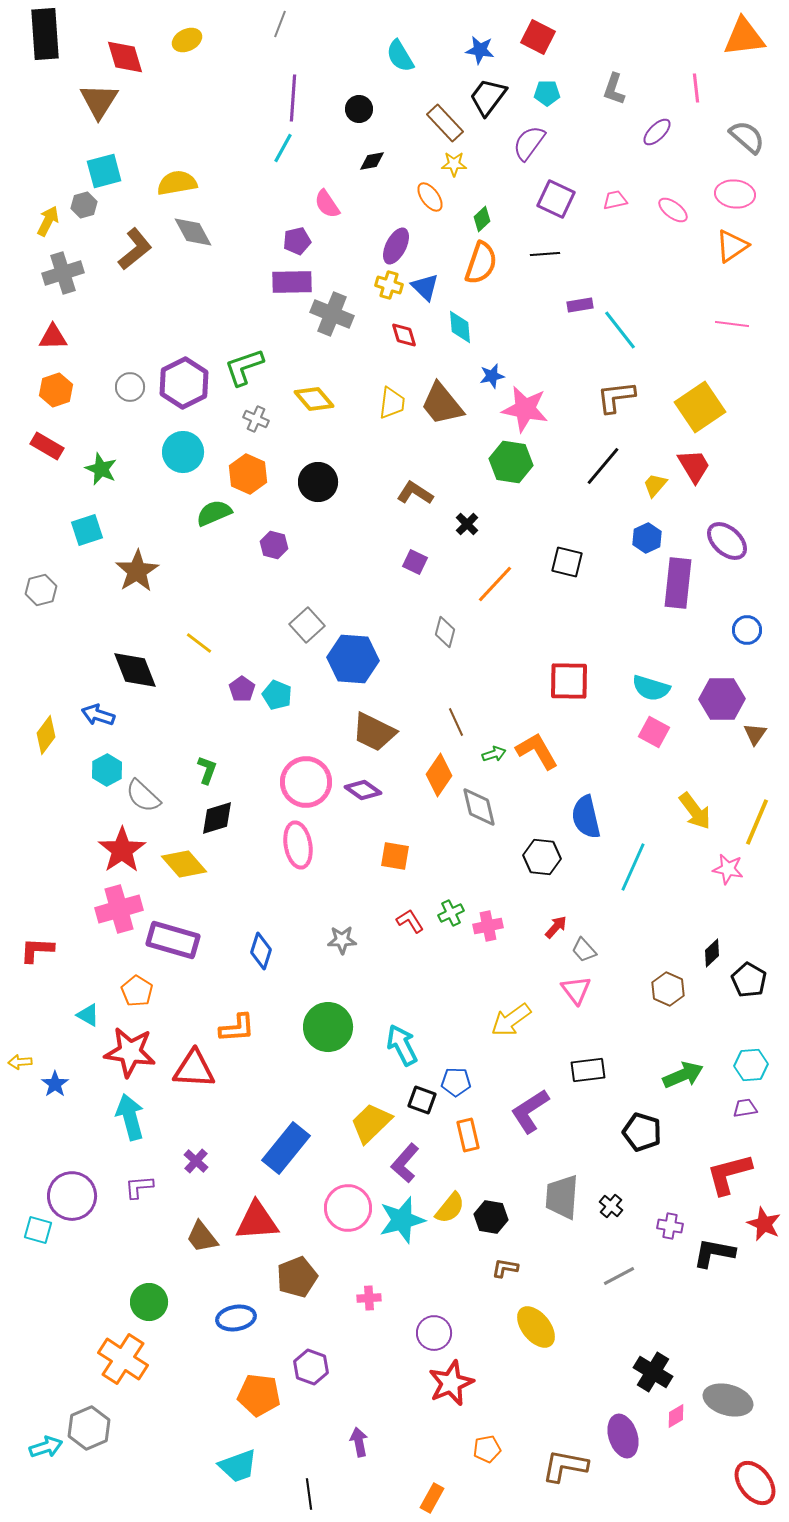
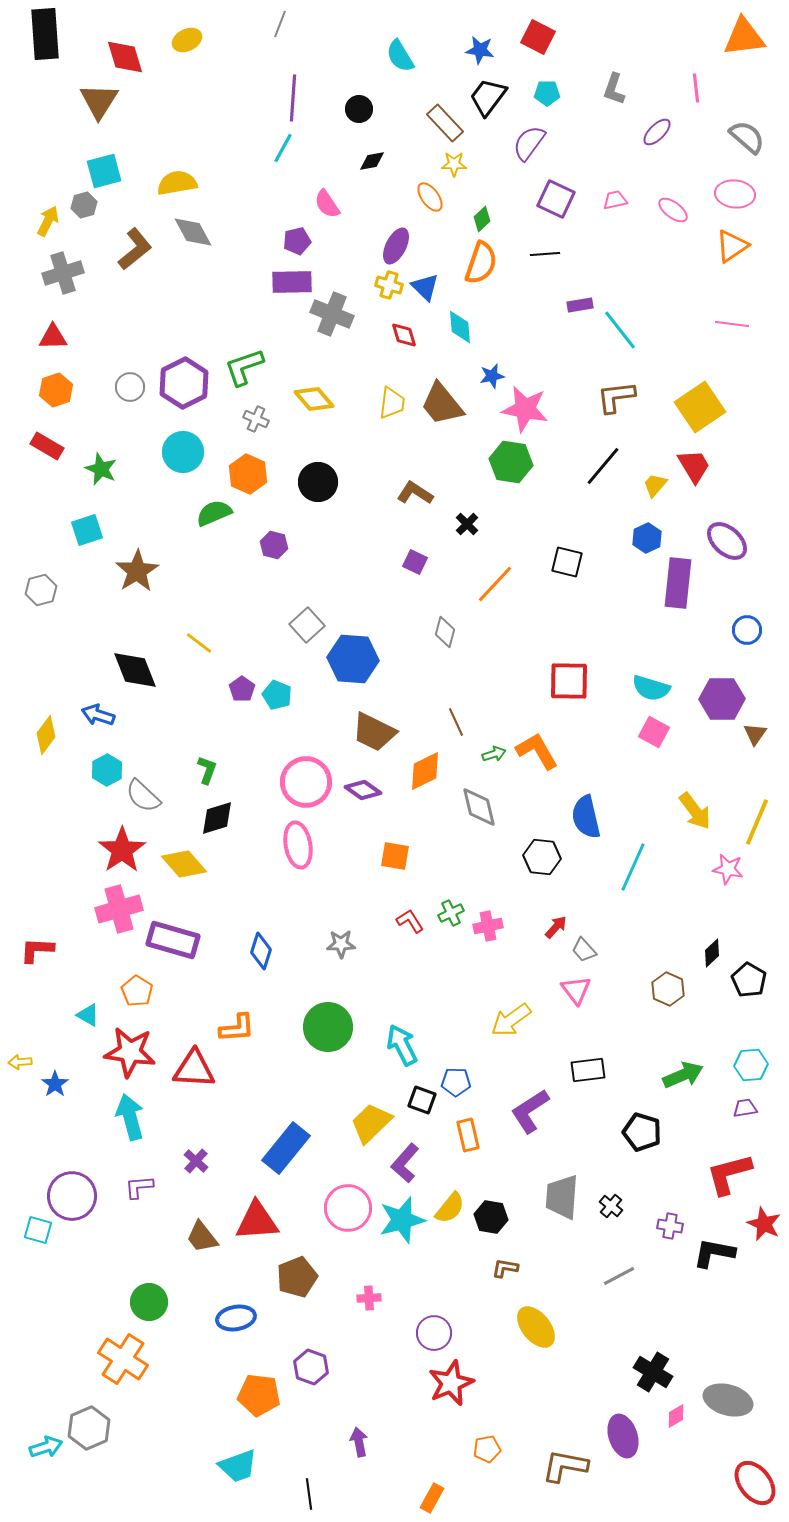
orange diamond at (439, 775): moved 14 px left, 4 px up; rotated 30 degrees clockwise
gray star at (342, 940): moved 1 px left, 4 px down
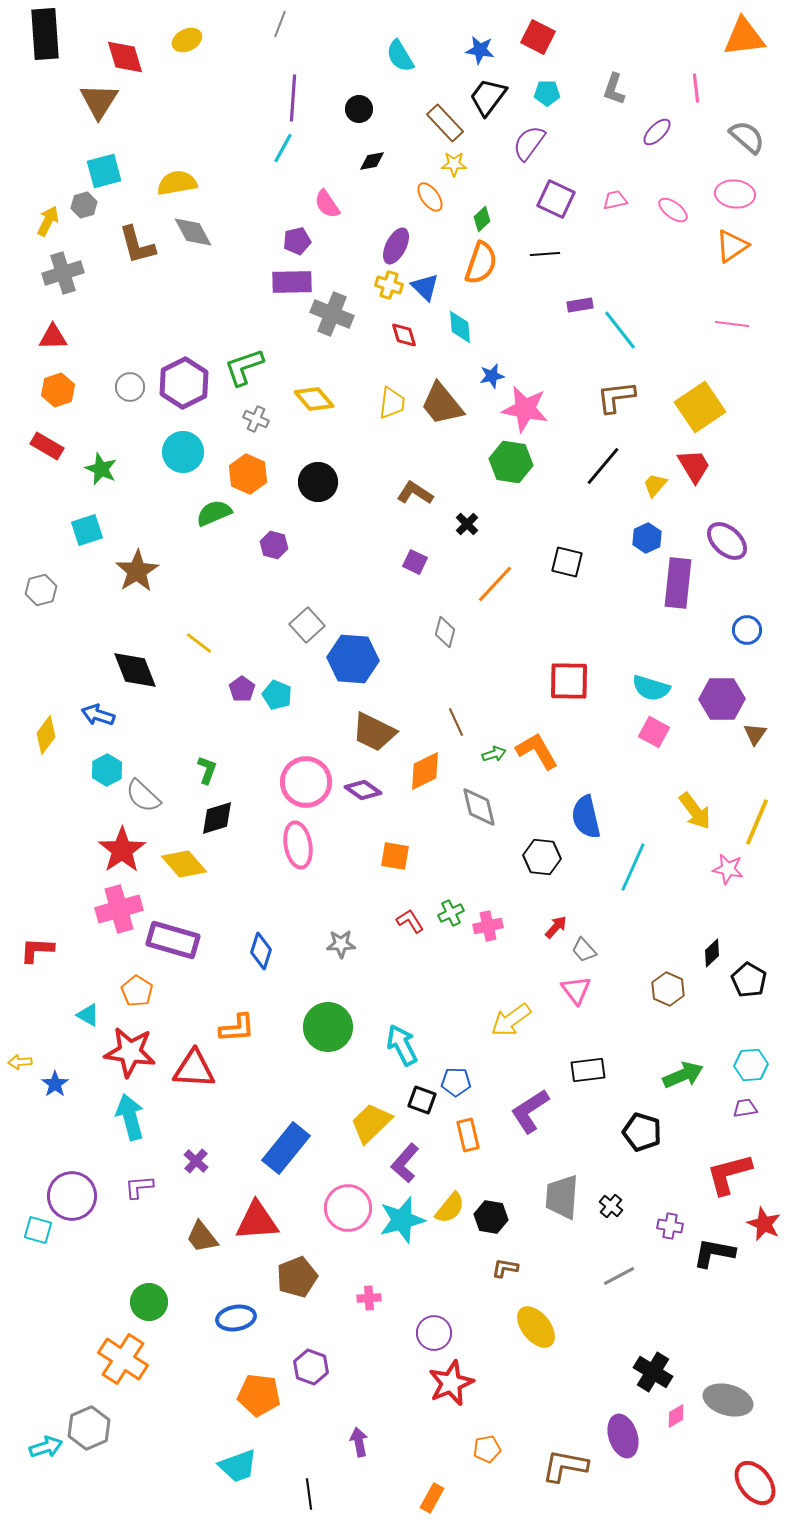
brown L-shape at (135, 249): moved 2 px right, 4 px up; rotated 114 degrees clockwise
orange hexagon at (56, 390): moved 2 px right
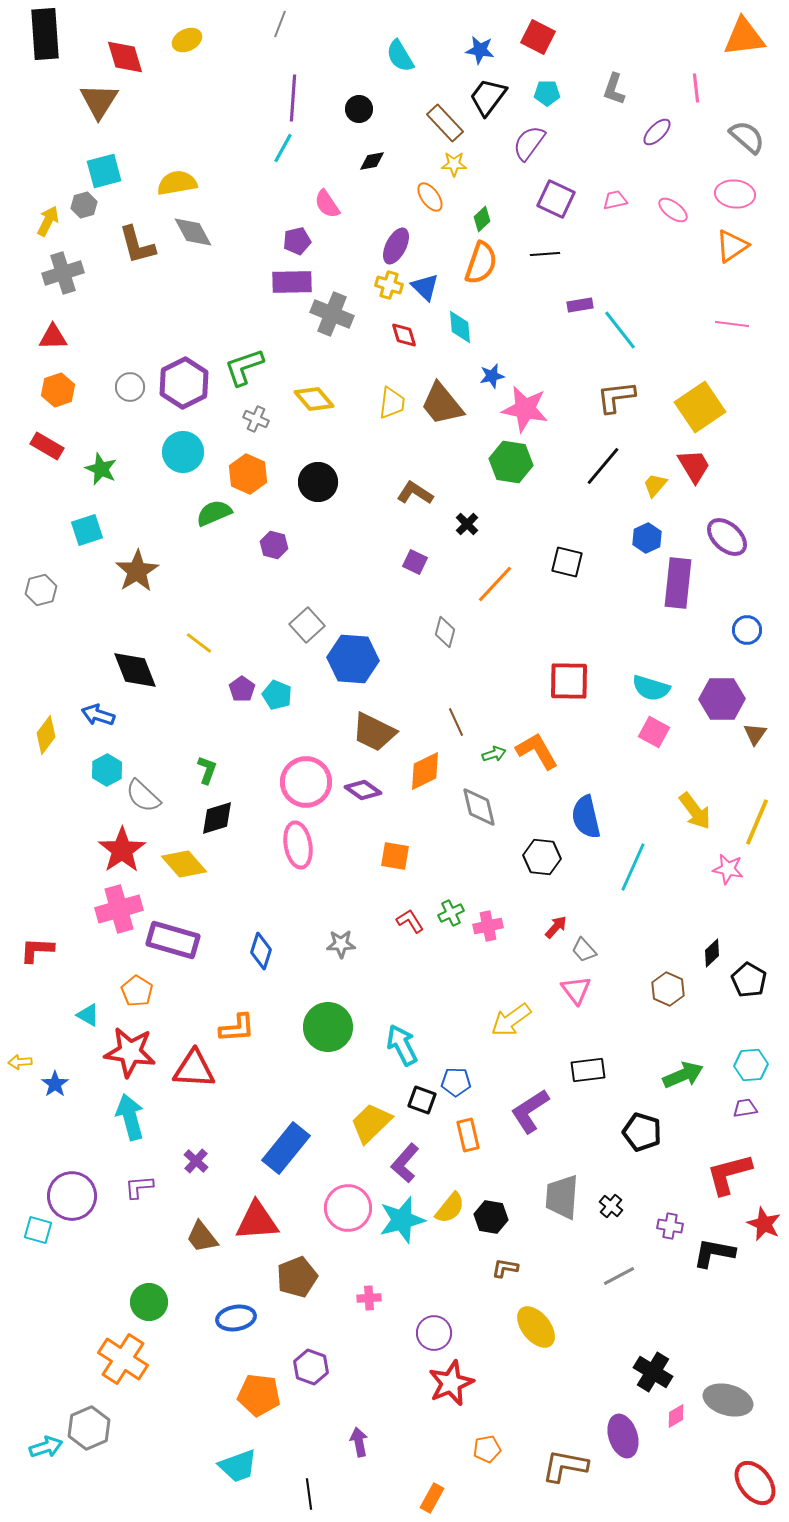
purple ellipse at (727, 541): moved 4 px up
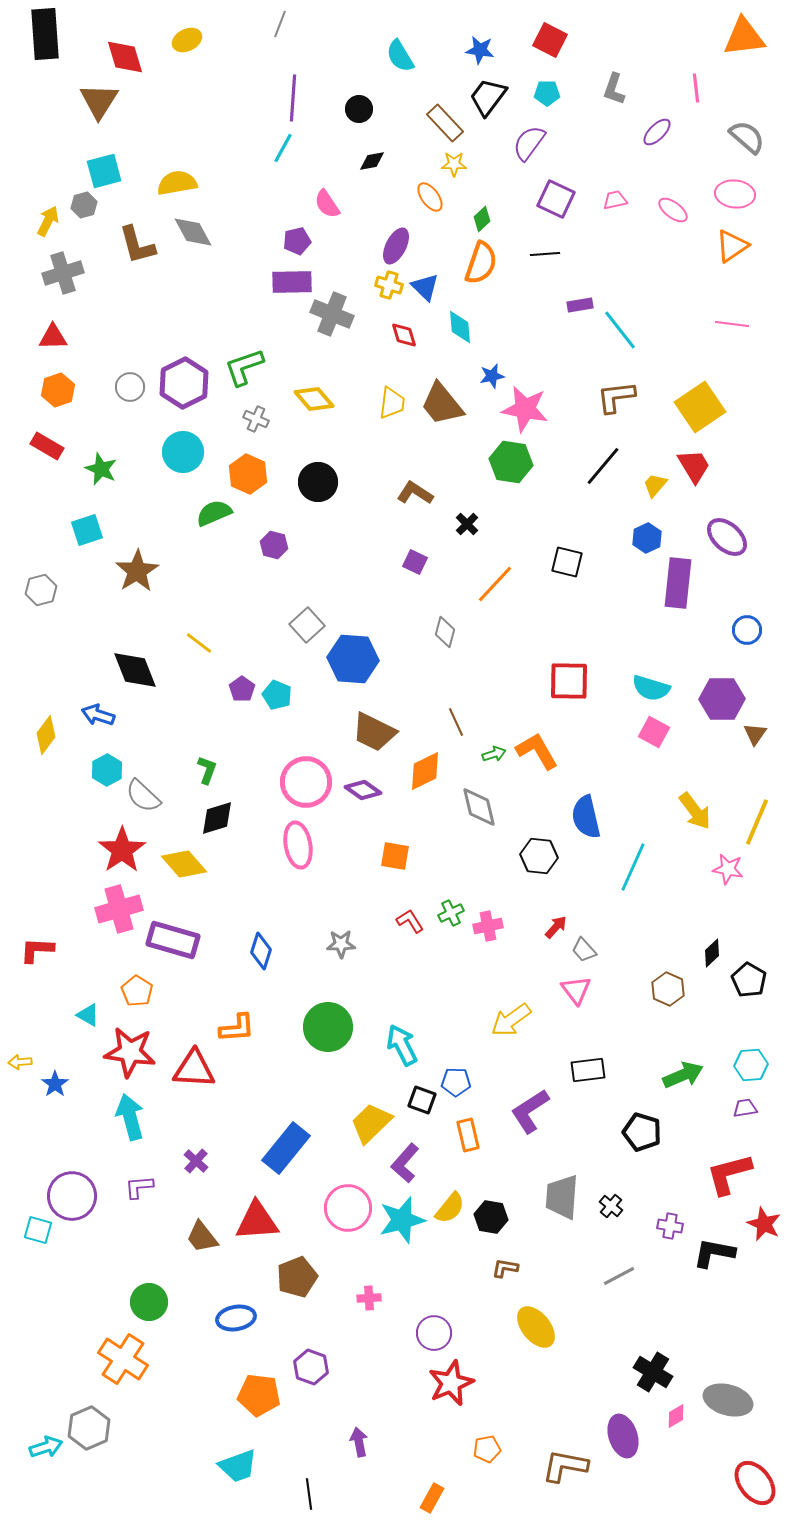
red square at (538, 37): moved 12 px right, 3 px down
black hexagon at (542, 857): moved 3 px left, 1 px up
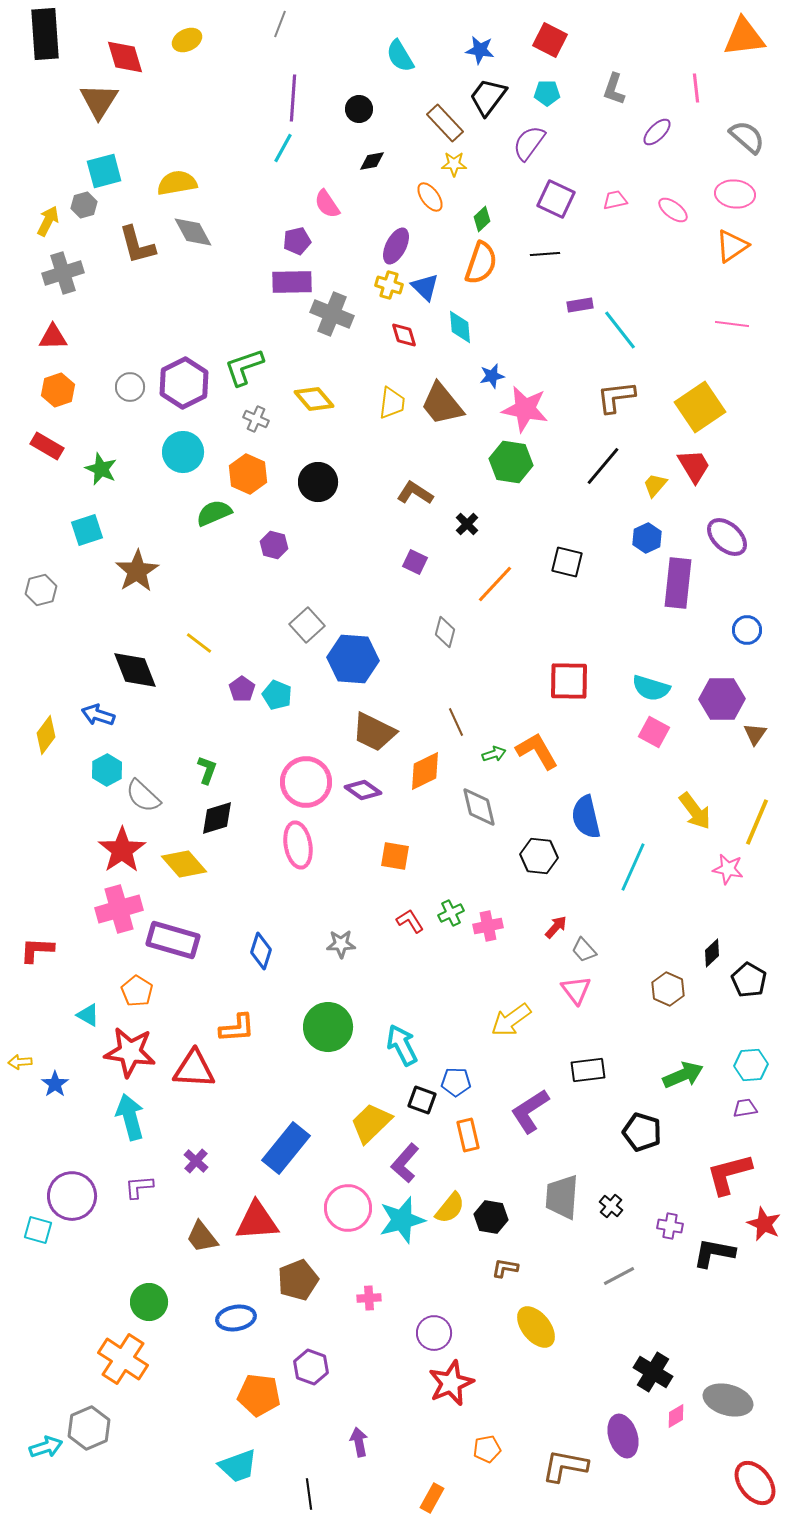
brown pentagon at (297, 1277): moved 1 px right, 3 px down
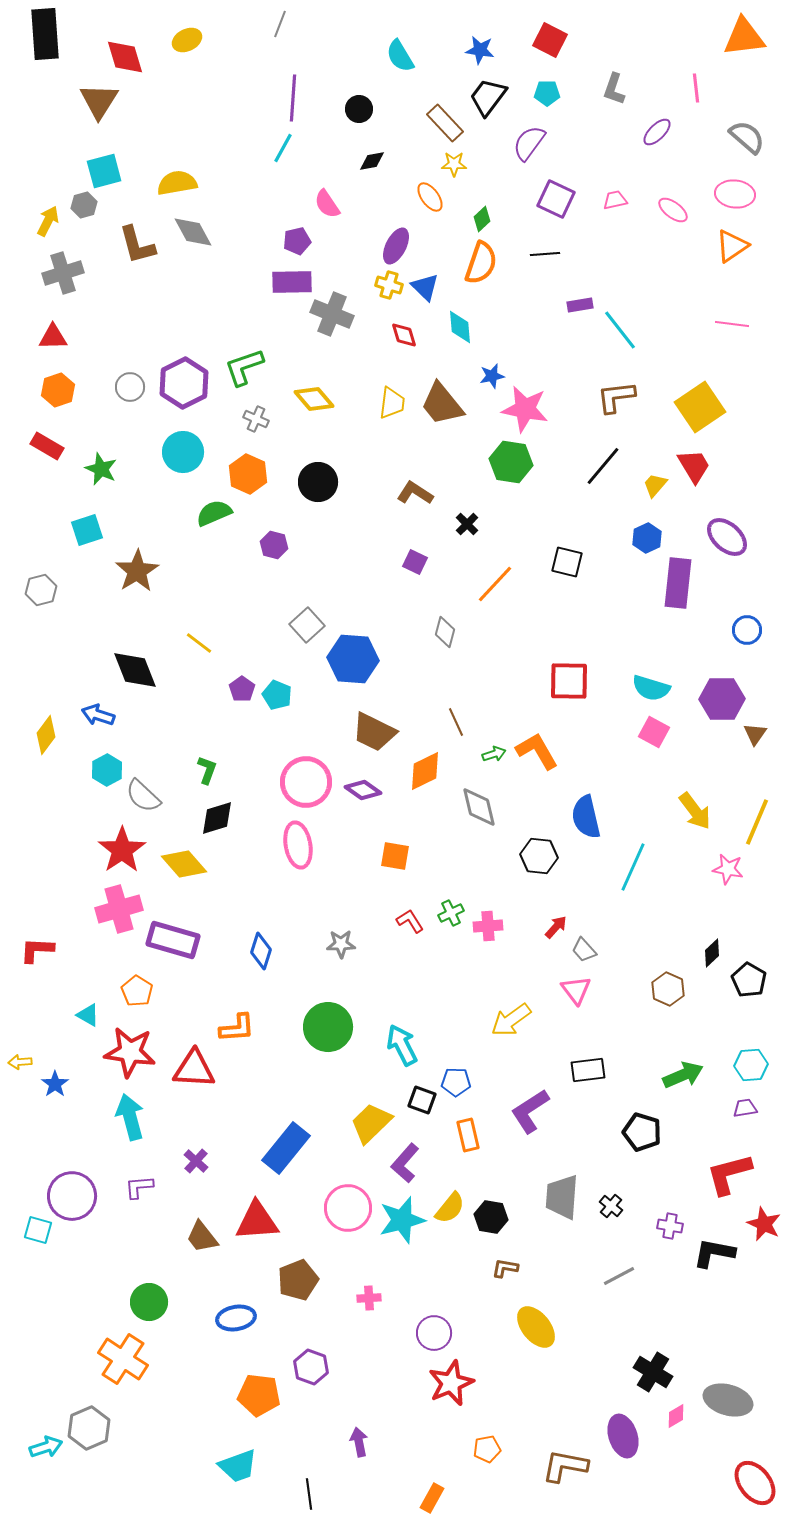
pink cross at (488, 926): rotated 8 degrees clockwise
